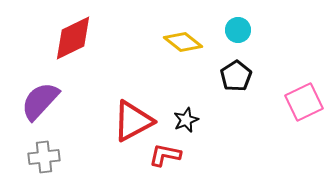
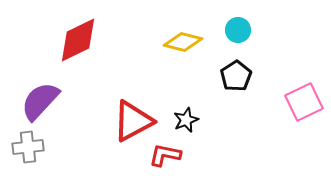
red diamond: moved 5 px right, 2 px down
yellow diamond: rotated 24 degrees counterclockwise
gray cross: moved 16 px left, 10 px up
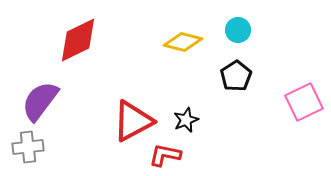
purple semicircle: rotated 6 degrees counterclockwise
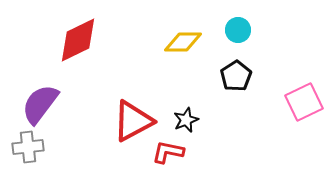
yellow diamond: rotated 15 degrees counterclockwise
purple semicircle: moved 3 px down
red L-shape: moved 3 px right, 3 px up
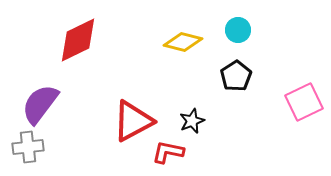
yellow diamond: rotated 15 degrees clockwise
black star: moved 6 px right, 1 px down
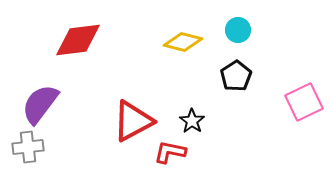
red diamond: rotated 18 degrees clockwise
black star: rotated 15 degrees counterclockwise
red L-shape: moved 2 px right
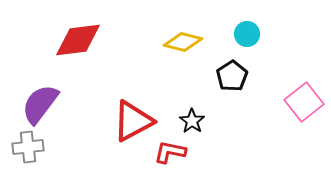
cyan circle: moved 9 px right, 4 px down
black pentagon: moved 4 px left
pink square: rotated 12 degrees counterclockwise
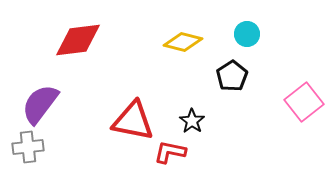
red triangle: rotated 39 degrees clockwise
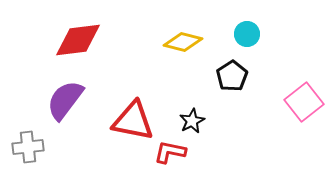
purple semicircle: moved 25 px right, 4 px up
black star: rotated 10 degrees clockwise
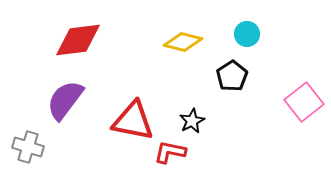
gray cross: rotated 24 degrees clockwise
